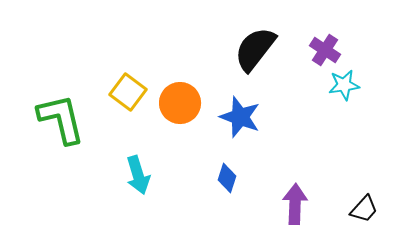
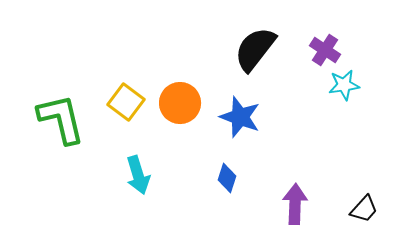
yellow square: moved 2 px left, 10 px down
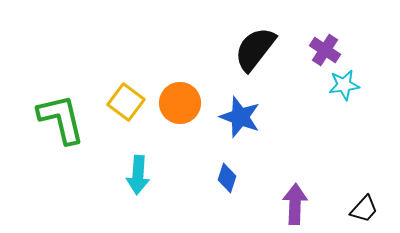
cyan arrow: rotated 21 degrees clockwise
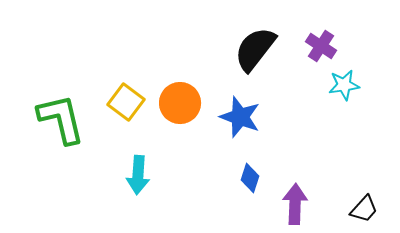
purple cross: moved 4 px left, 4 px up
blue diamond: moved 23 px right
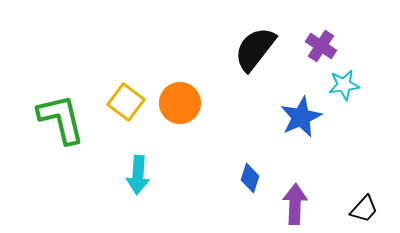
blue star: moved 61 px right; rotated 27 degrees clockwise
